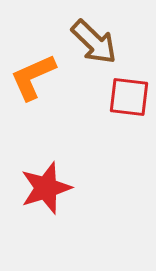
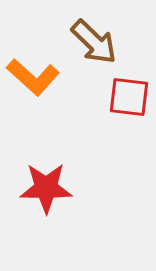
orange L-shape: rotated 114 degrees counterclockwise
red star: rotated 18 degrees clockwise
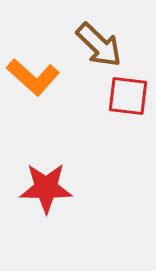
brown arrow: moved 5 px right, 3 px down
red square: moved 1 px left, 1 px up
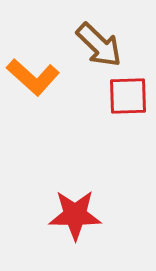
red square: rotated 9 degrees counterclockwise
red star: moved 29 px right, 27 px down
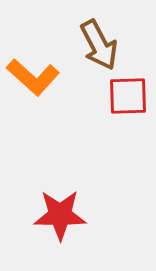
brown arrow: rotated 18 degrees clockwise
red star: moved 15 px left
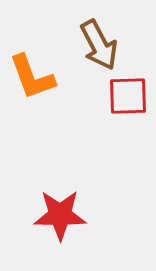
orange L-shape: moved 1 px left; rotated 28 degrees clockwise
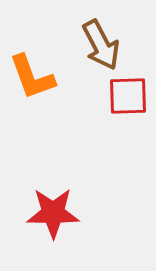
brown arrow: moved 2 px right
red star: moved 7 px left, 2 px up
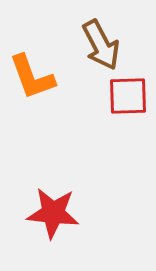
red star: rotated 6 degrees clockwise
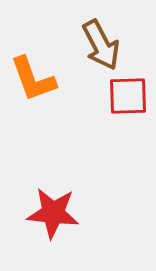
orange L-shape: moved 1 px right, 2 px down
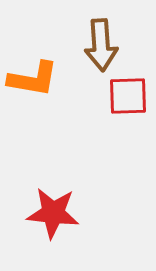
brown arrow: rotated 24 degrees clockwise
orange L-shape: rotated 60 degrees counterclockwise
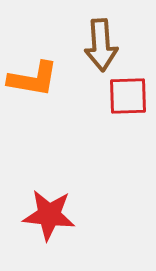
red star: moved 4 px left, 2 px down
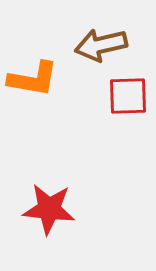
brown arrow: rotated 81 degrees clockwise
red star: moved 6 px up
